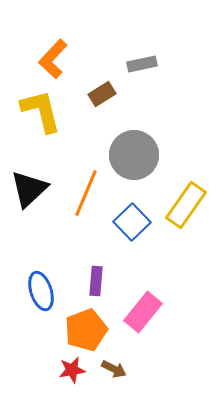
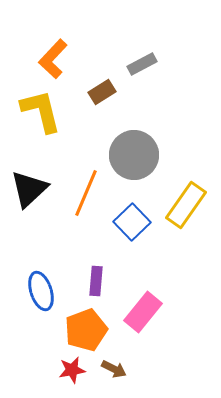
gray rectangle: rotated 16 degrees counterclockwise
brown rectangle: moved 2 px up
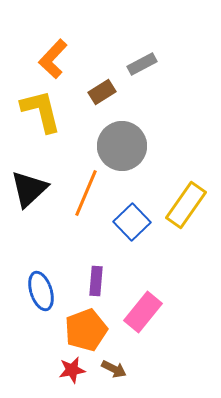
gray circle: moved 12 px left, 9 px up
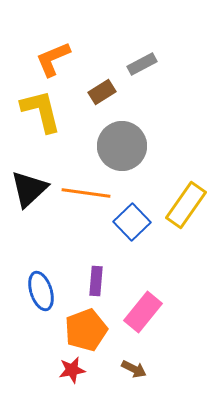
orange L-shape: rotated 24 degrees clockwise
orange line: rotated 75 degrees clockwise
brown arrow: moved 20 px right
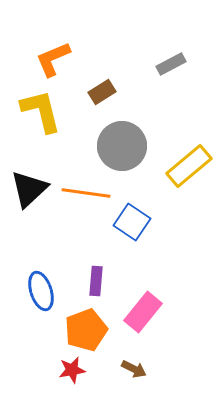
gray rectangle: moved 29 px right
yellow rectangle: moved 3 px right, 39 px up; rotated 15 degrees clockwise
blue square: rotated 12 degrees counterclockwise
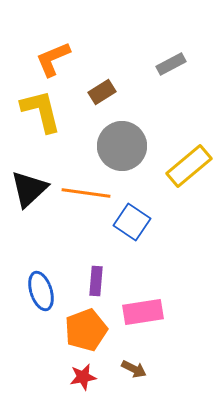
pink rectangle: rotated 42 degrees clockwise
red star: moved 11 px right, 7 px down
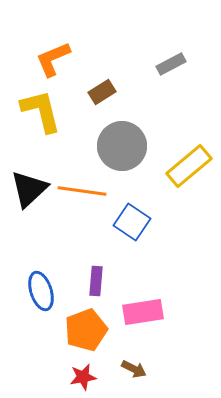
orange line: moved 4 px left, 2 px up
